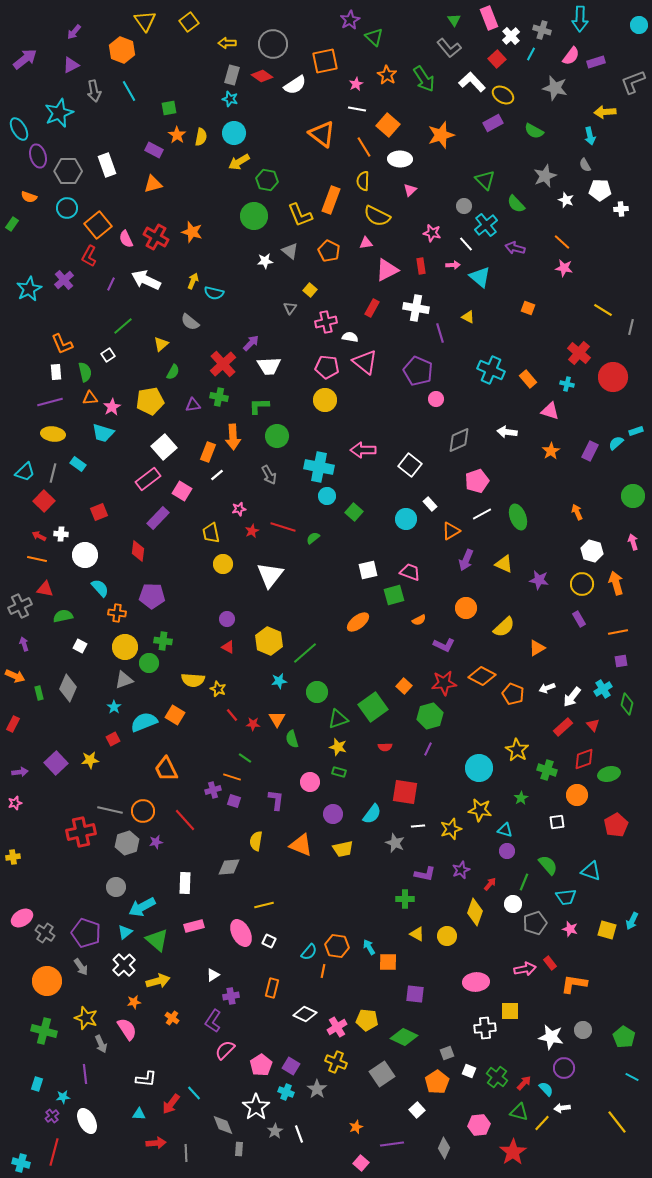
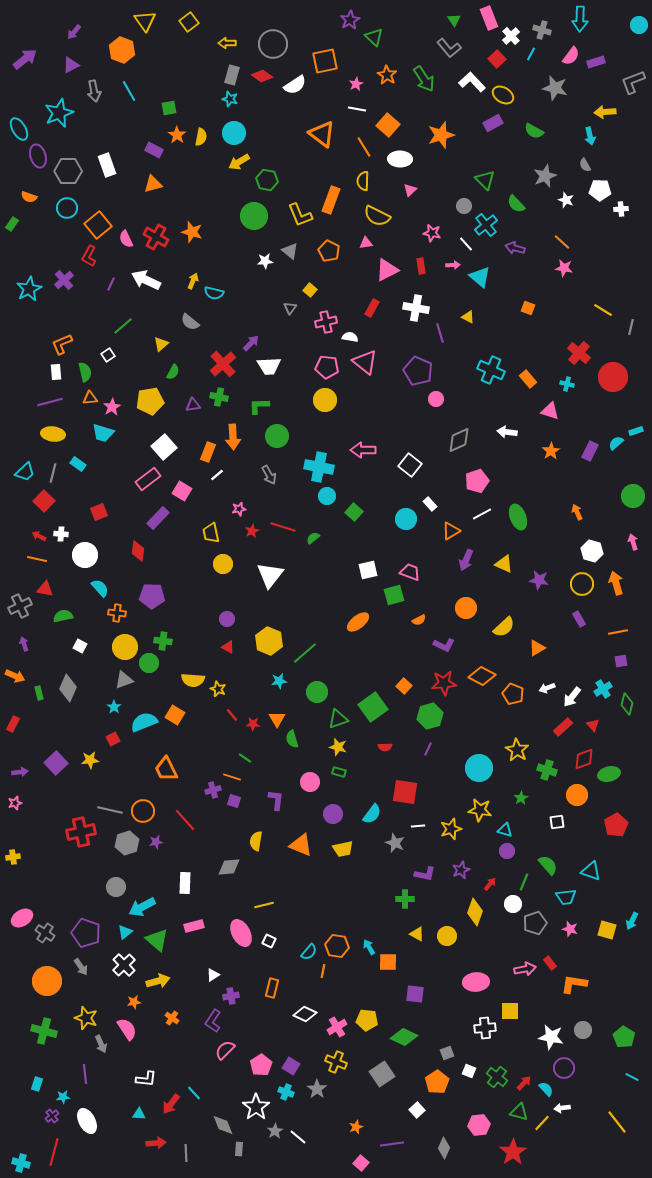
orange L-shape at (62, 344): rotated 90 degrees clockwise
white line at (299, 1134): moved 1 px left, 3 px down; rotated 30 degrees counterclockwise
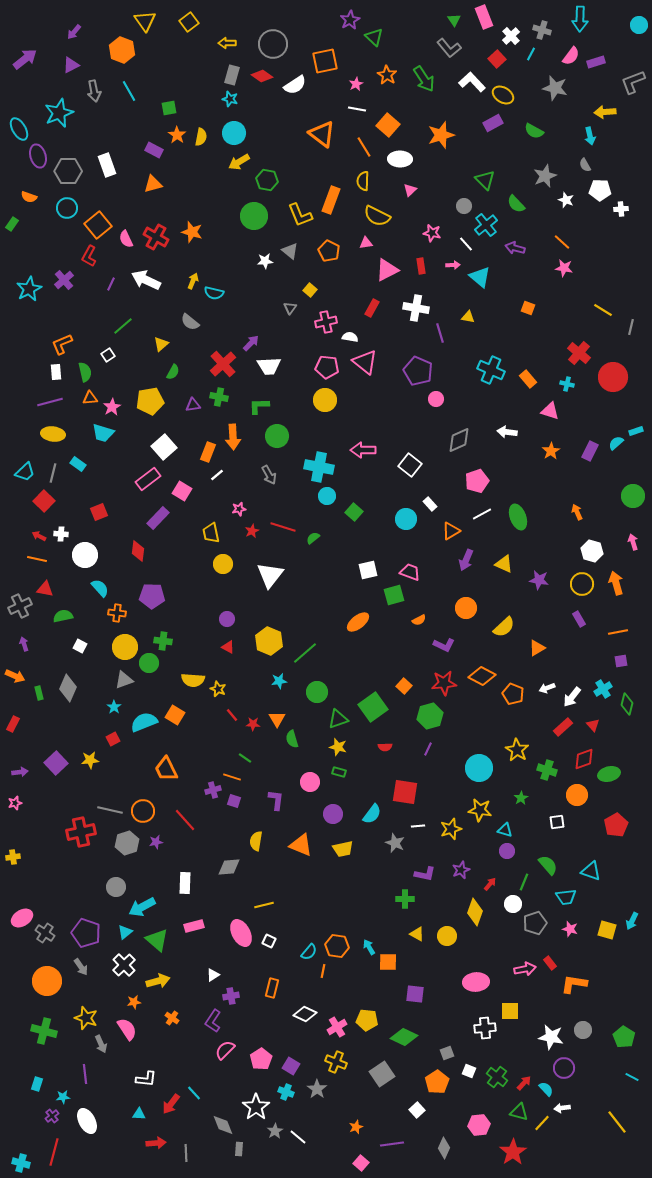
pink rectangle at (489, 18): moved 5 px left, 1 px up
yellow triangle at (468, 317): rotated 16 degrees counterclockwise
pink pentagon at (261, 1065): moved 6 px up
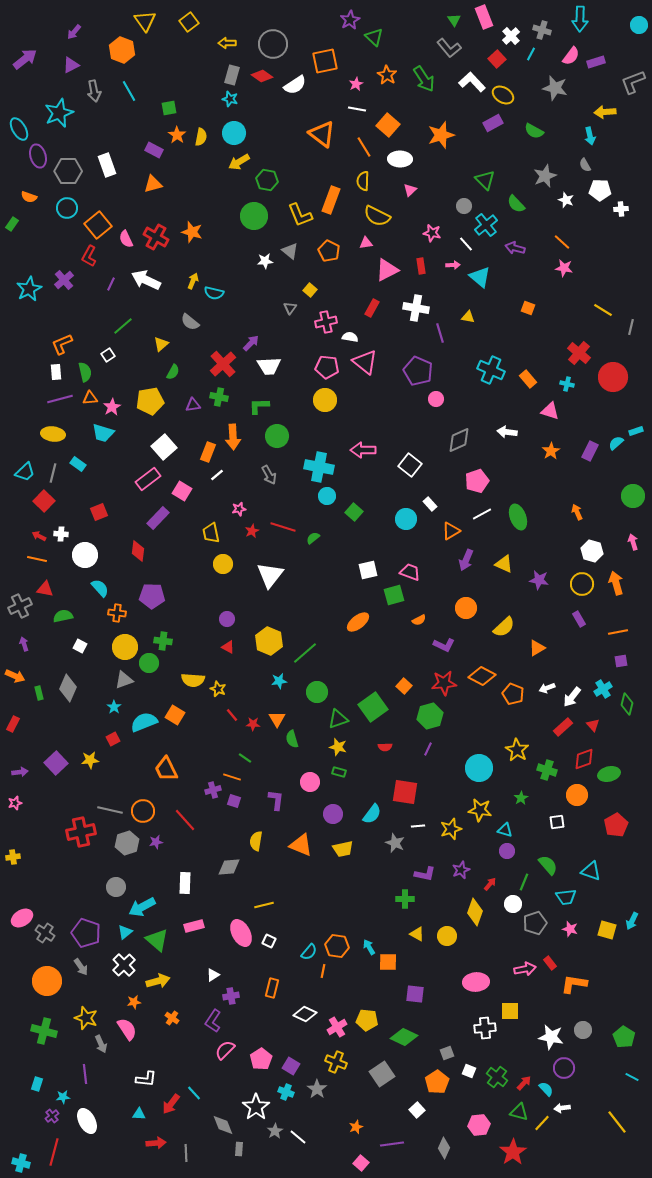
purple line at (50, 402): moved 10 px right, 3 px up
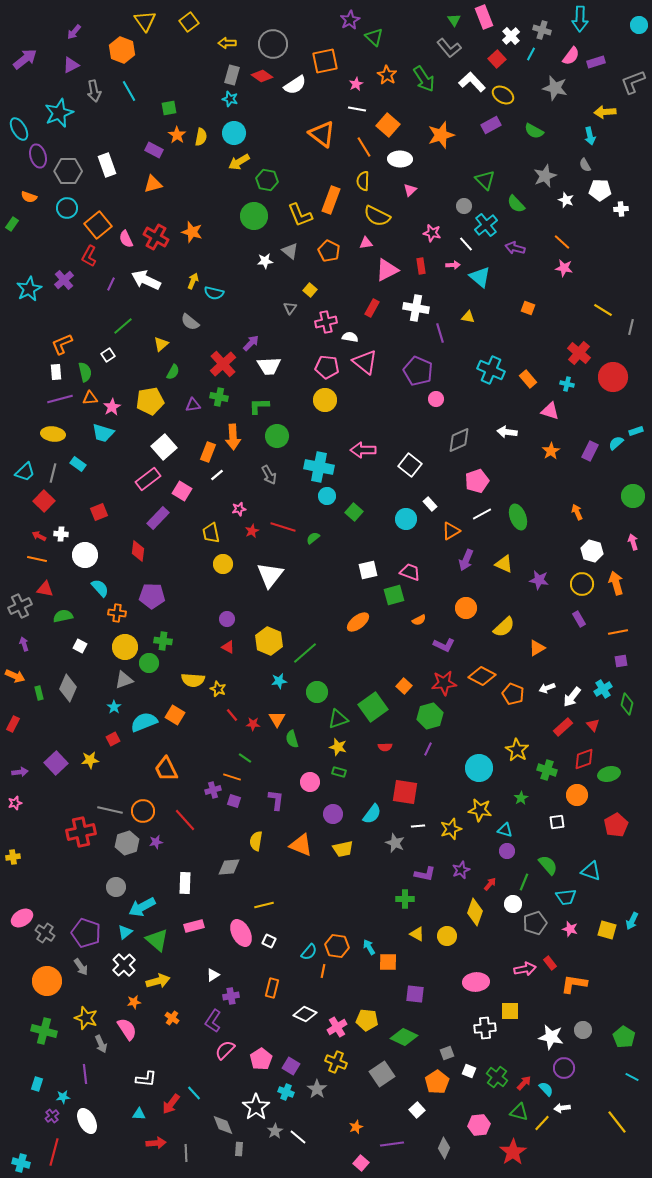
purple rectangle at (493, 123): moved 2 px left, 2 px down
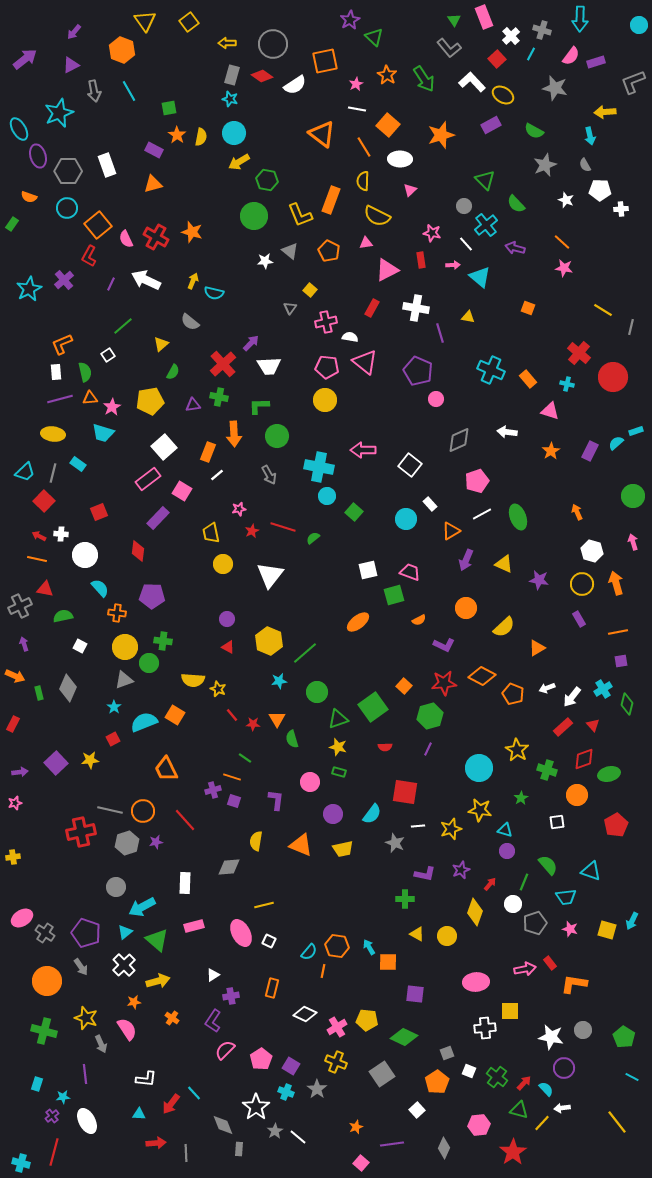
gray star at (545, 176): moved 11 px up
red rectangle at (421, 266): moved 6 px up
orange arrow at (233, 437): moved 1 px right, 3 px up
green triangle at (519, 1112): moved 2 px up
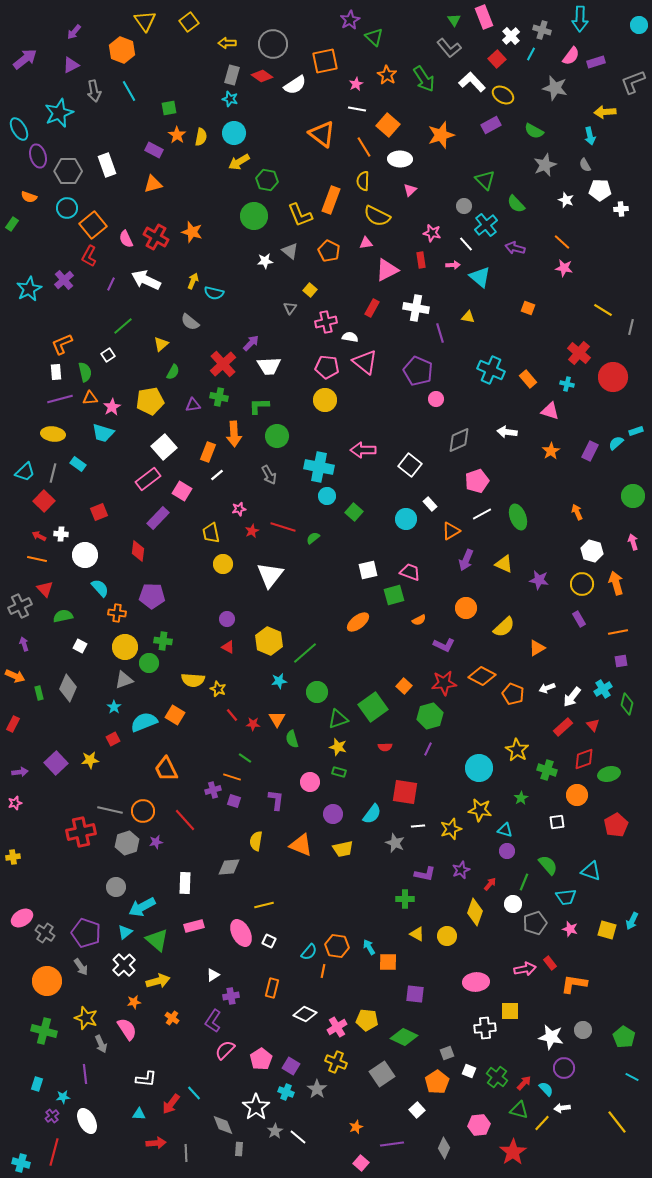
orange square at (98, 225): moved 5 px left
red triangle at (45, 589): rotated 36 degrees clockwise
